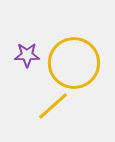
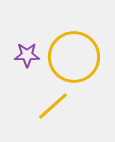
yellow circle: moved 6 px up
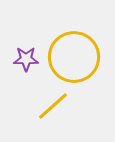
purple star: moved 1 px left, 4 px down
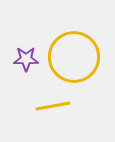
yellow line: rotated 32 degrees clockwise
